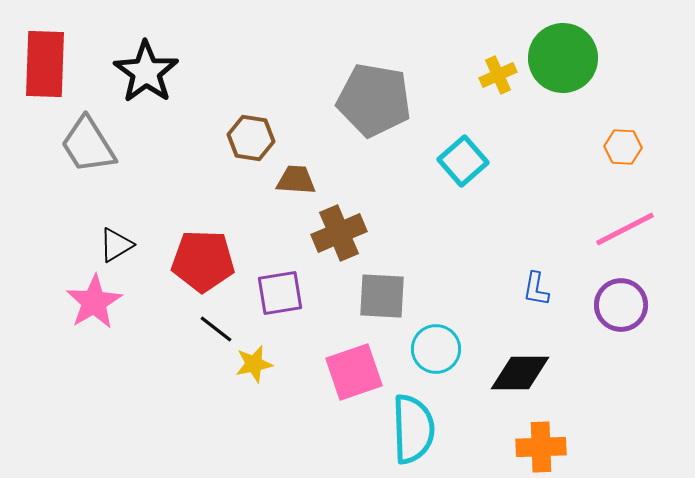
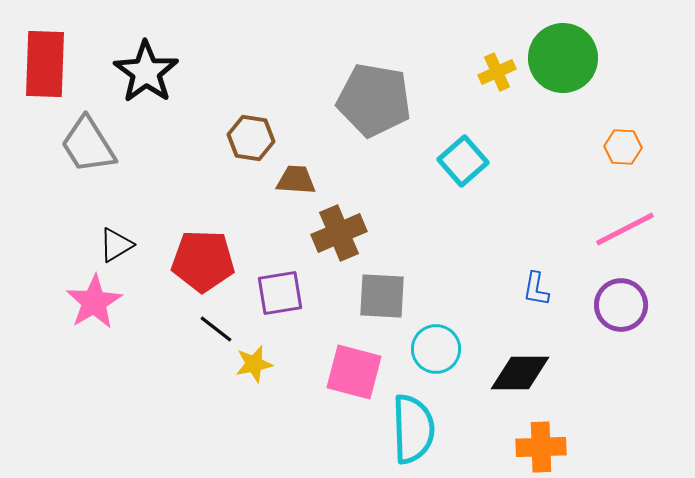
yellow cross: moved 1 px left, 3 px up
pink square: rotated 34 degrees clockwise
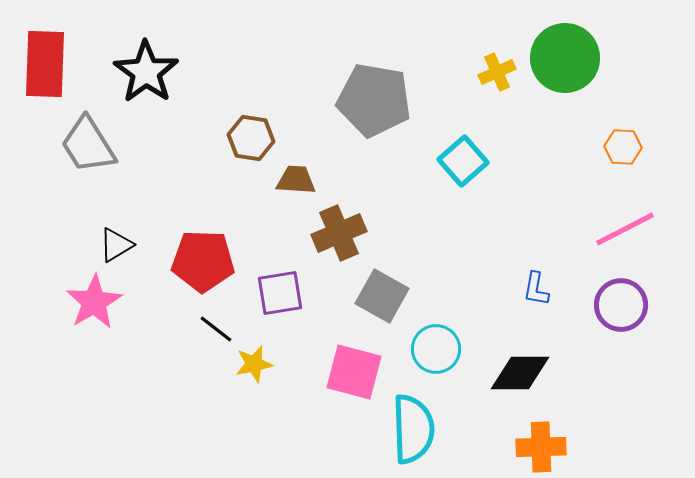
green circle: moved 2 px right
gray square: rotated 26 degrees clockwise
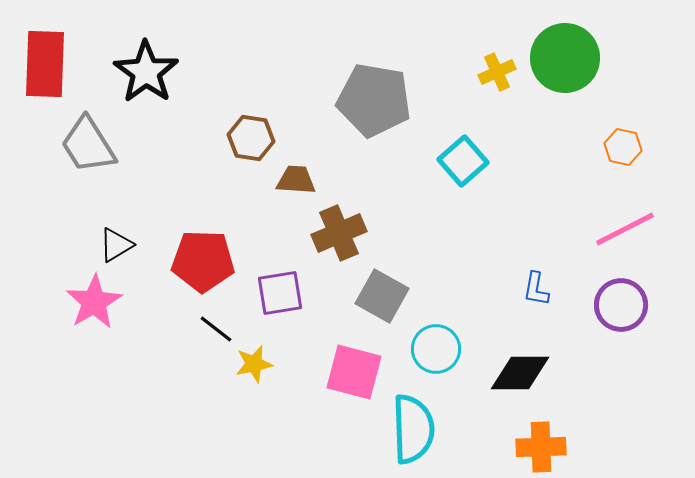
orange hexagon: rotated 9 degrees clockwise
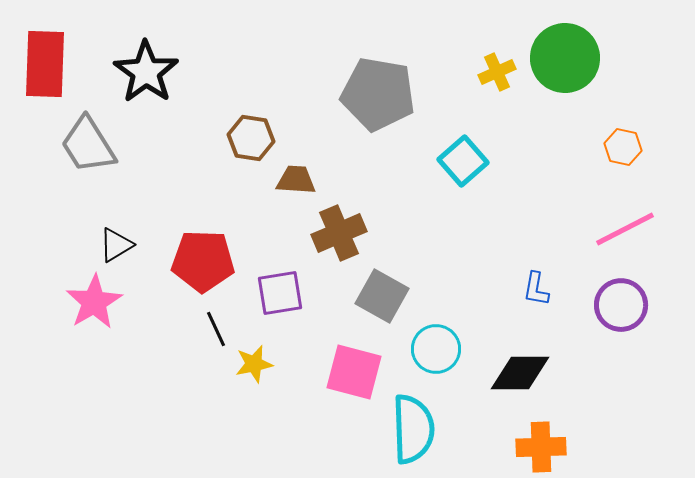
gray pentagon: moved 4 px right, 6 px up
black line: rotated 27 degrees clockwise
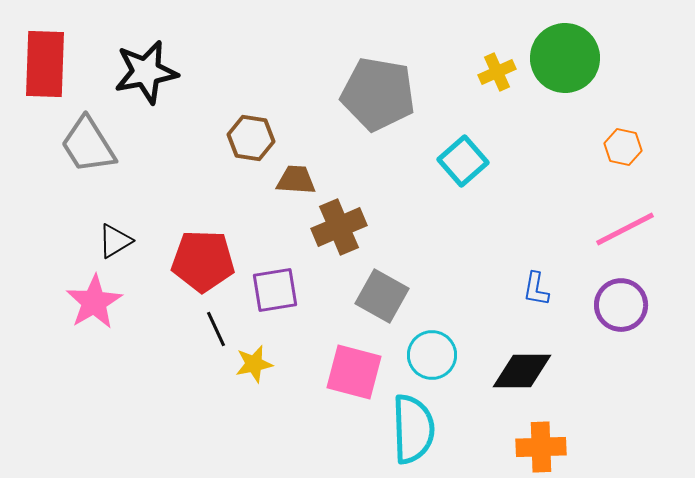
black star: rotated 26 degrees clockwise
brown cross: moved 6 px up
black triangle: moved 1 px left, 4 px up
purple square: moved 5 px left, 3 px up
cyan circle: moved 4 px left, 6 px down
black diamond: moved 2 px right, 2 px up
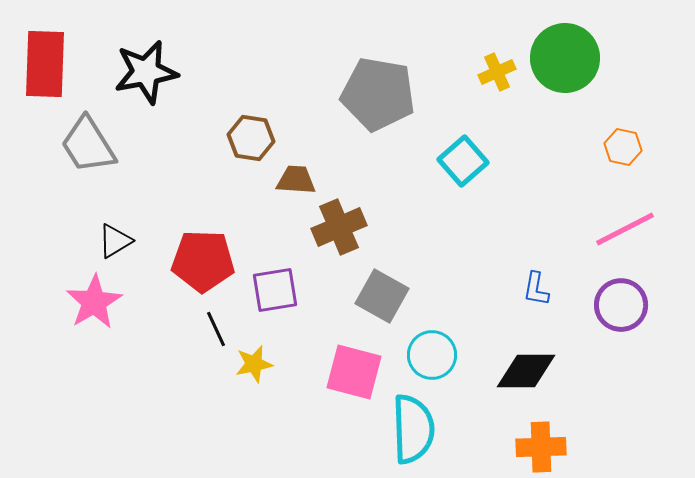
black diamond: moved 4 px right
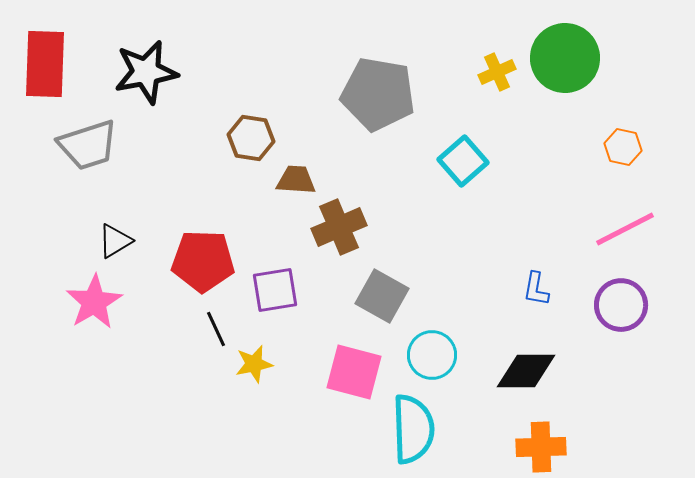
gray trapezoid: rotated 76 degrees counterclockwise
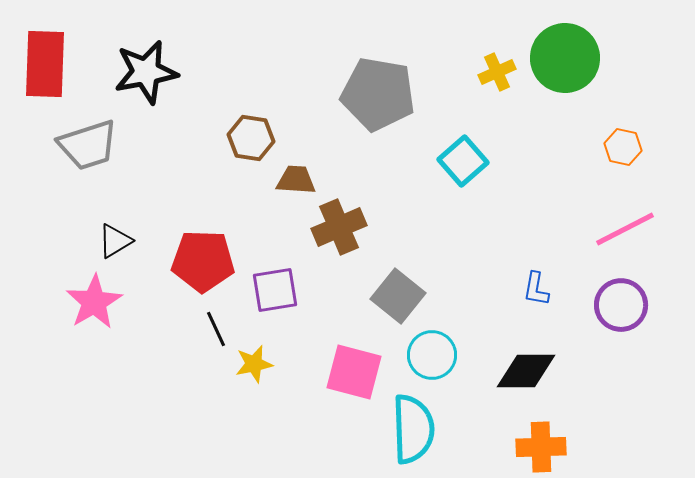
gray square: moved 16 px right; rotated 10 degrees clockwise
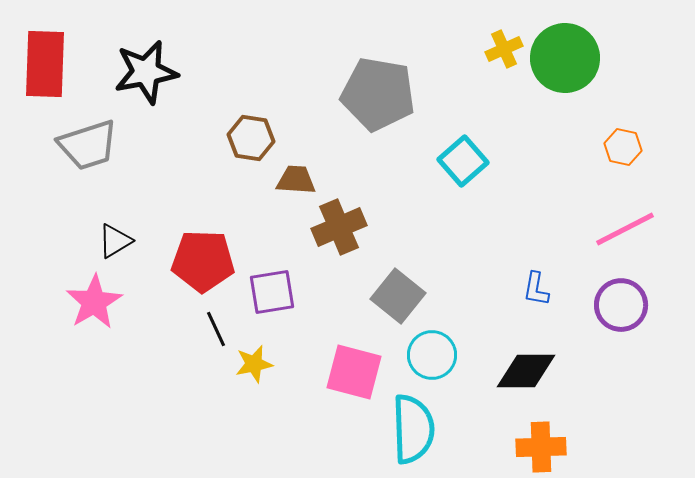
yellow cross: moved 7 px right, 23 px up
purple square: moved 3 px left, 2 px down
